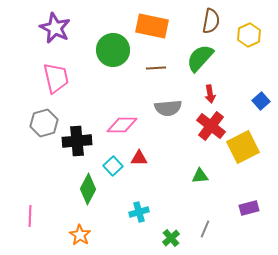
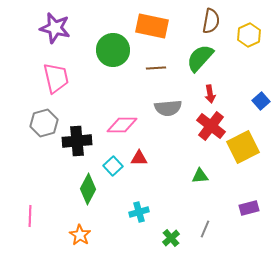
purple star: rotated 12 degrees counterclockwise
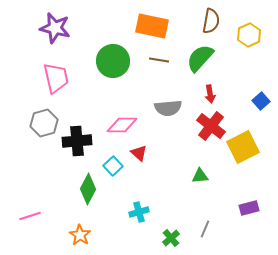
green circle: moved 11 px down
brown line: moved 3 px right, 8 px up; rotated 12 degrees clockwise
red triangle: moved 5 px up; rotated 42 degrees clockwise
pink line: rotated 70 degrees clockwise
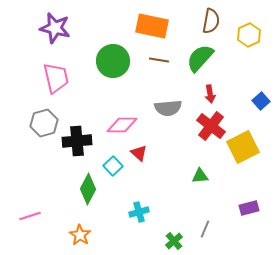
green cross: moved 3 px right, 3 px down
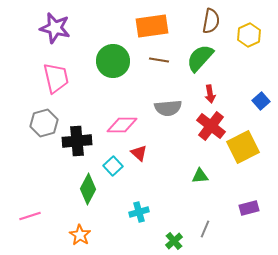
orange rectangle: rotated 20 degrees counterclockwise
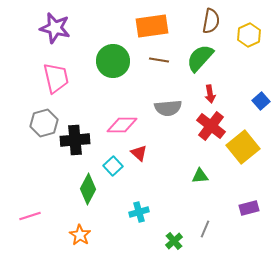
black cross: moved 2 px left, 1 px up
yellow square: rotated 12 degrees counterclockwise
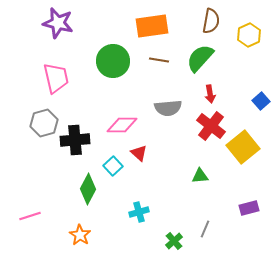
purple star: moved 3 px right, 5 px up
